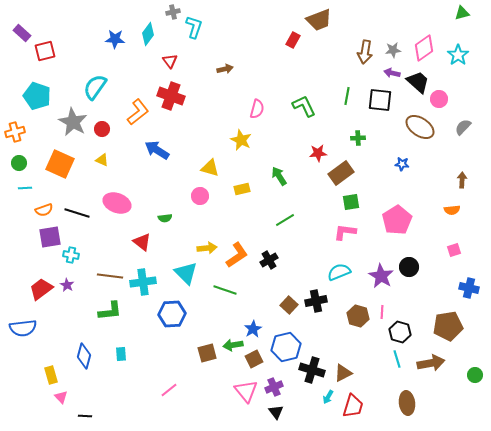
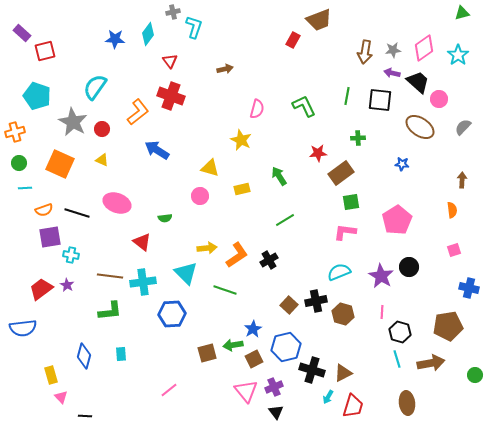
orange semicircle at (452, 210): rotated 91 degrees counterclockwise
brown hexagon at (358, 316): moved 15 px left, 2 px up
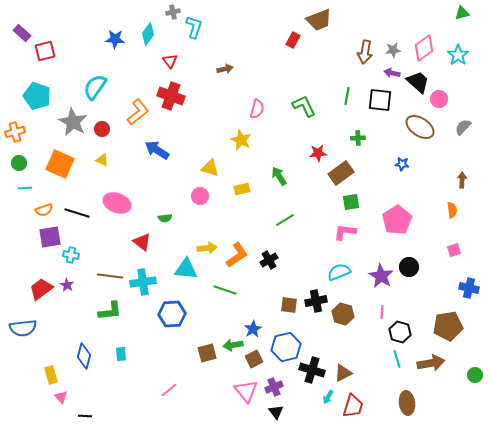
cyan triangle at (186, 273): moved 4 px up; rotated 40 degrees counterclockwise
brown square at (289, 305): rotated 36 degrees counterclockwise
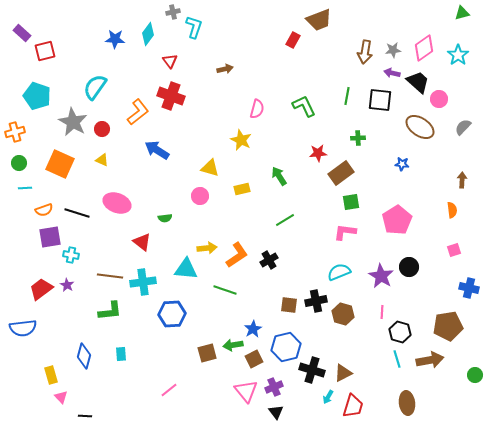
brown arrow at (431, 363): moved 1 px left, 3 px up
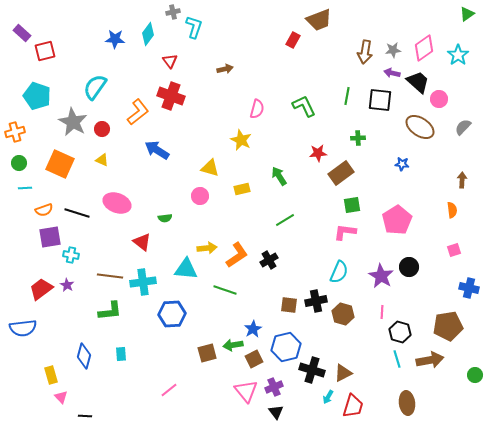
green triangle at (462, 13): moved 5 px right, 1 px down; rotated 21 degrees counterclockwise
green square at (351, 202): moved 1 px right, 3 px down
cyan semicircle at (339, 272): rotated 135 degrees clockwise
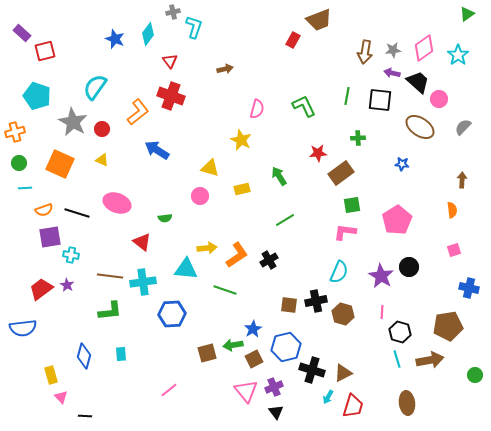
blue star at (115, 39): rotated 18 degrees clockwise
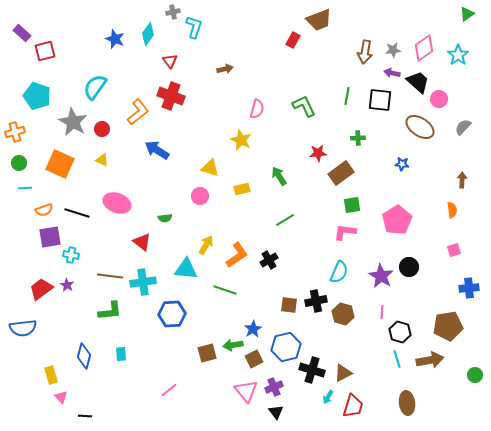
yellow arrow at (207, 248): moved 1 px left, 3 px up; rotated 54 degrees counterclockwise
blue cross at (469, 288): rotated 18 degrees counterclockwise
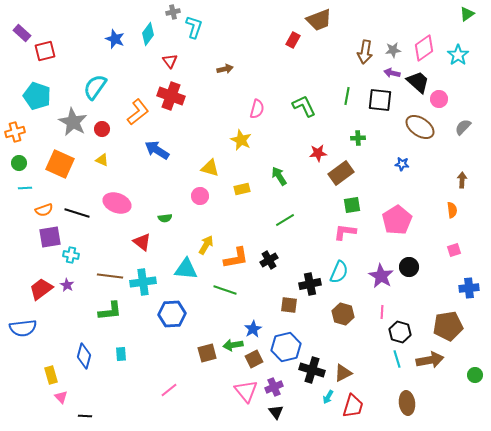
orange L-shape at (237, 255): moved 1 px left, 3 px down; rotated 24 degrees clockwise
black cross at (316, 301): moved 6 px left, 17 px up
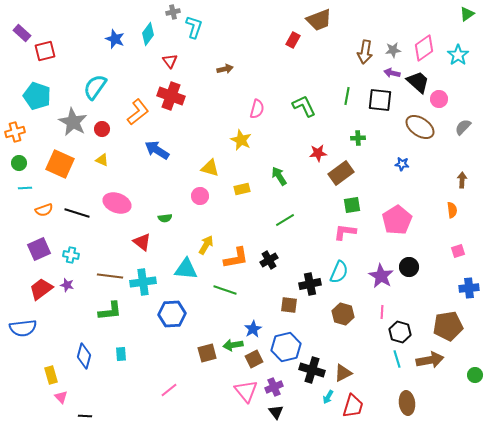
purple square at (50, 237): moved 11 px left, 12 px down; rotated 15 degrees counterclockwise
pink square at (454, 250): moved 4 px right, 1 px down
purple star at (67, 285): rotated 16 degrees counterclockwise
